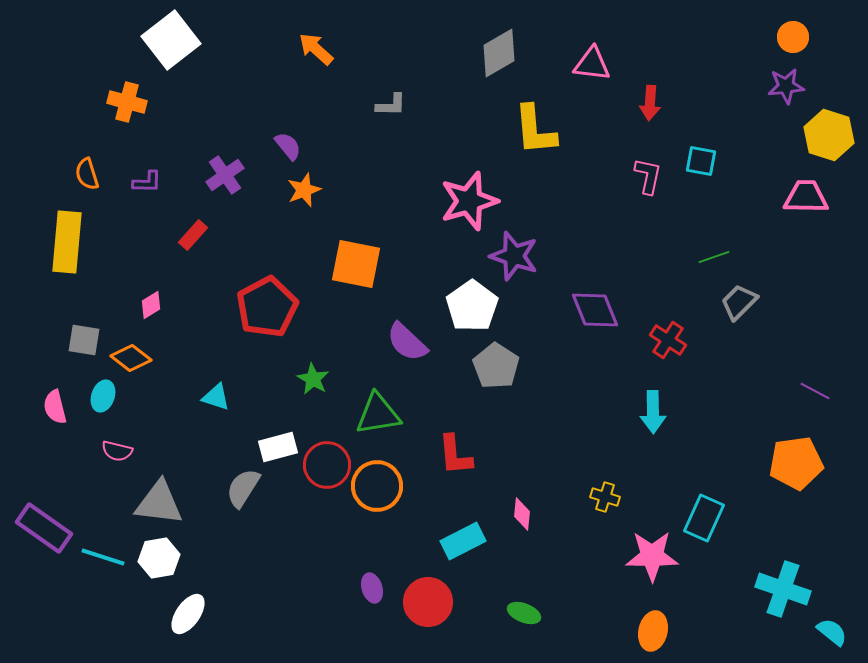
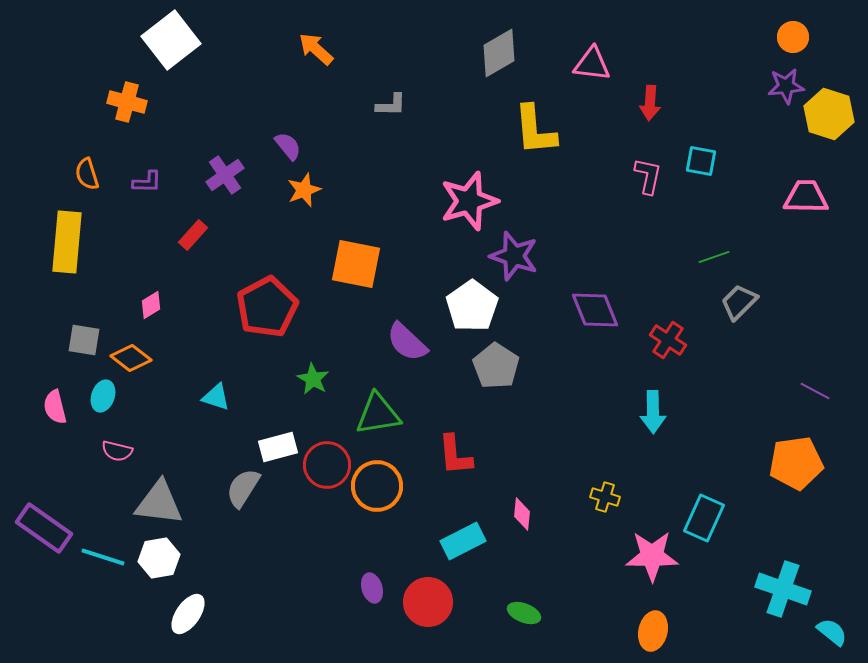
yellow hexagon at (829, 135): moved 21 px up
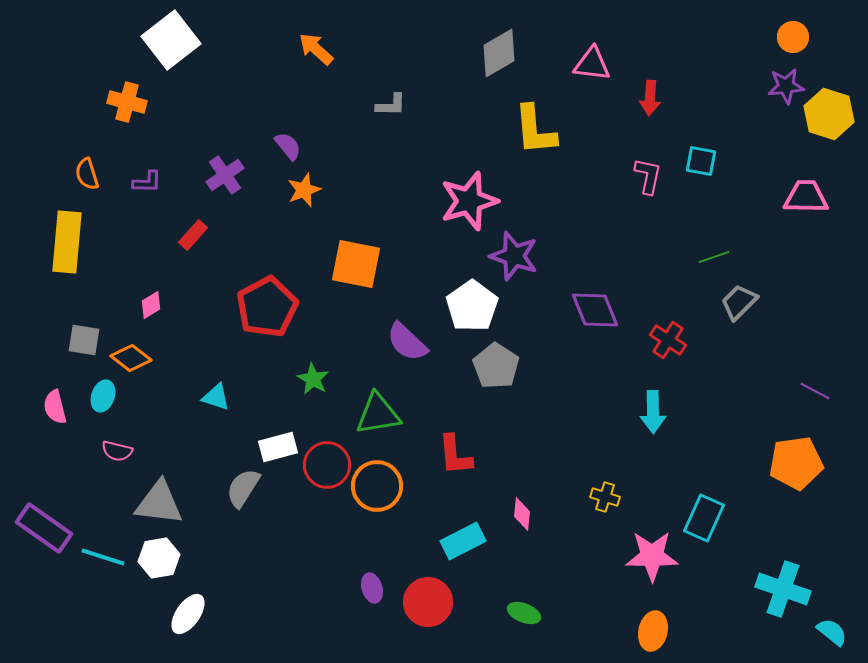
red arrow at (650, 103): moved 5 px up
